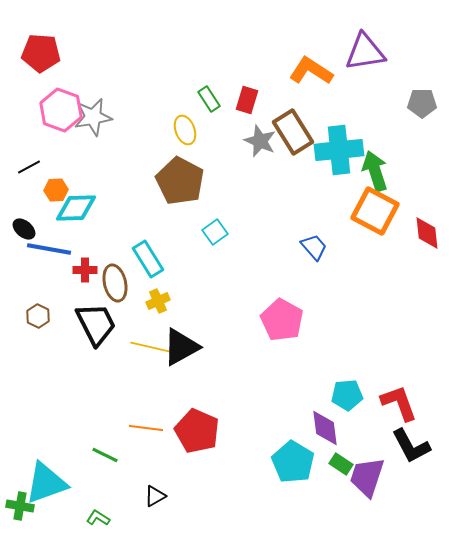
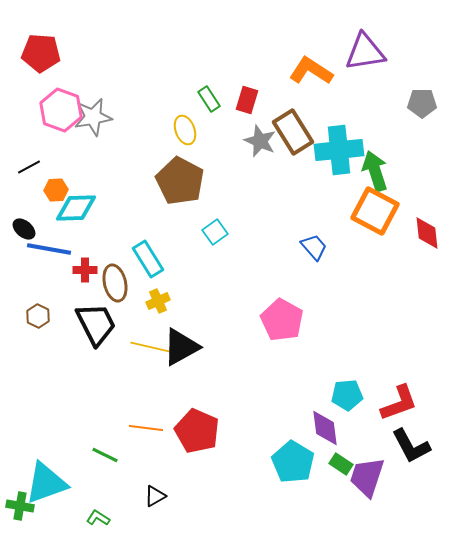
red L-shape at (399, 403): rotated 90 degrees clockwise
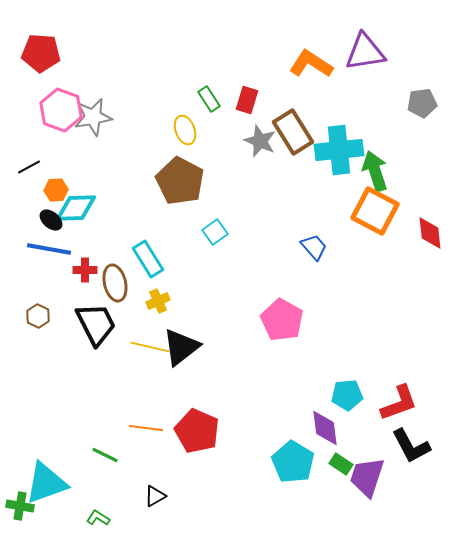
orange L-shape at (311, 71): moved 7 px up
gray pentagon at (422, 103): rotated 8 degrees counterclockwise
black ellipse at (24, 229): moved 27 px right, 9 px up
red diamond at (427, 233): moved 3 px right
black triangle at (181, 347): rotated 9 degrees counterclockwise
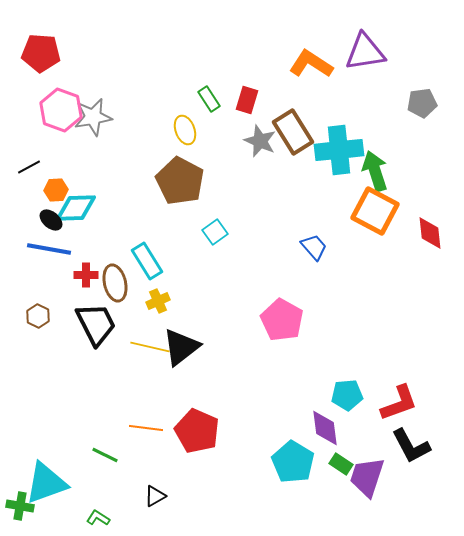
cyan rectangle at (148, 259): moved 1 px left, 2 px down
red cross at (85, 270): moved 1 px right, 5 px down
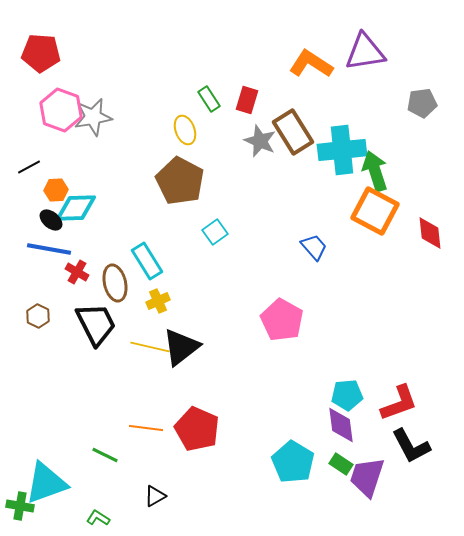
cyan cross at (339, 150): moved 3 px right
red cross at (86, 275): moved 9 px left, 3 px up; rotated 30 degrees clockwise
purple diamond at (325, 428): moved 16 px right, 3 px up
red pentagon at (197, 431): moved 2 px up
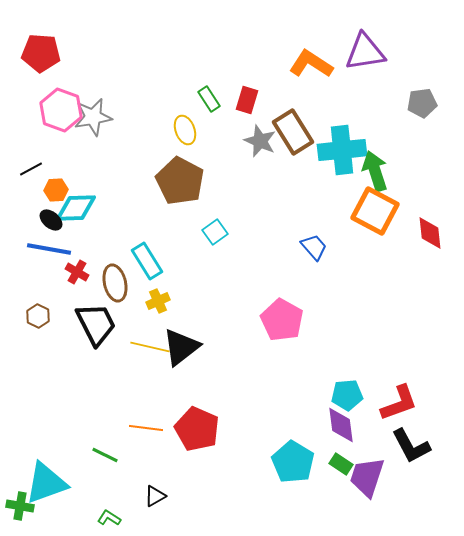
black line at (29, 167): moved 2 px right, 2 px down
green L-shape at (98, 518): moved 11 px right
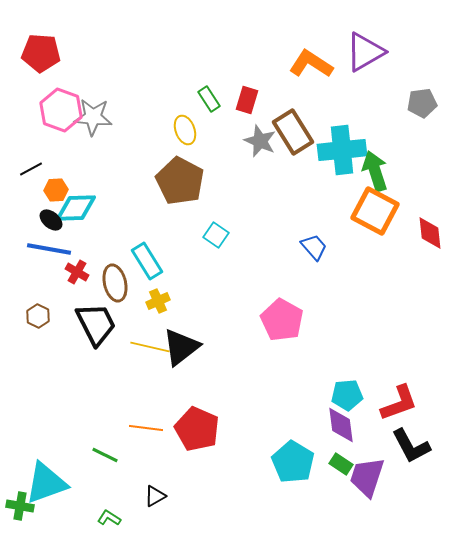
purple triangle at (365, 52): rotated 21 degrees counterclockwise
gray star at (93, 117): rotated 15 degrees clockwise
cyan square at (215, 232): moved 1 px right, 3 px down; rotated 20 degrees counterclockwise
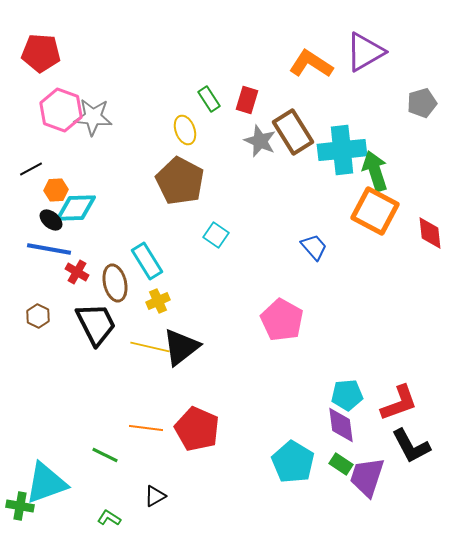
gray pentagon at (422, 103): rotated 8 degrees counterclockwise
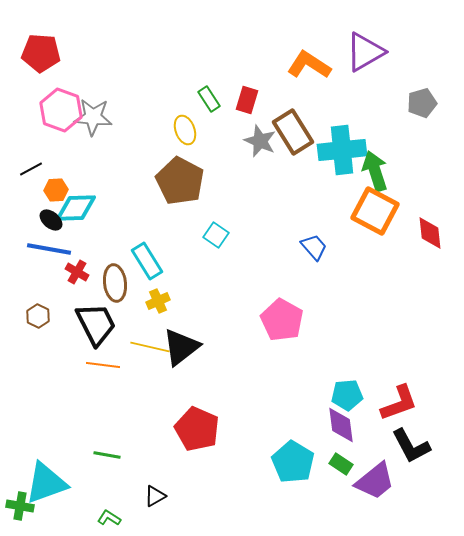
orange L-shape at (311, 64): moved 2 px left, 1 px down
brown ellipse at (115, 283): rotated 6 degrees clockwise
orange line at (146, 428): moved 43 px left, 63 px up
green line at (105, 455): moved 2 px right; rotated 16 degrees counterclockwise
purple trapezoid at (367, 477): moved 8 px right, 4 px down; rotated 147 degrees counterclockwise
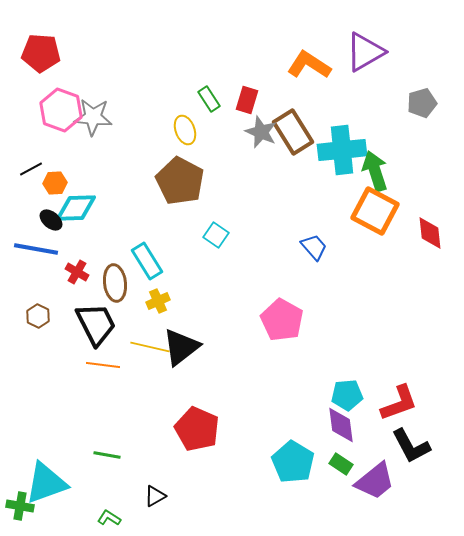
gray star at (260, 141): moved 1 px right, 9 px up
orange hexagon at (56, 190): moved 1 px left, 7 px up
blue line at (49, 249): moved 13 px left
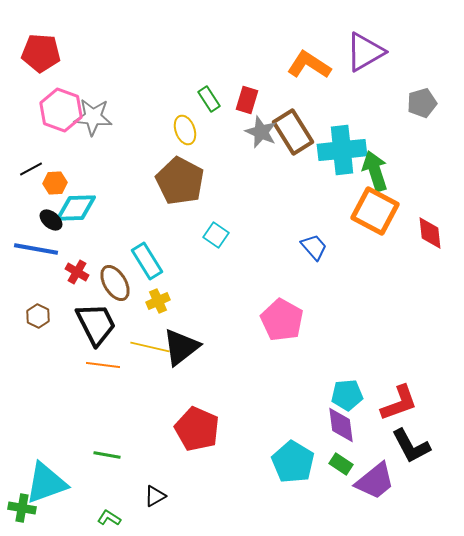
brown ellipse at (115, 283): rotated 24 degrees counterclockwise
green cross at (20, 506): moved 2 px right, 2 px down
